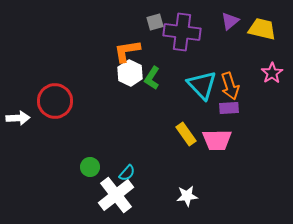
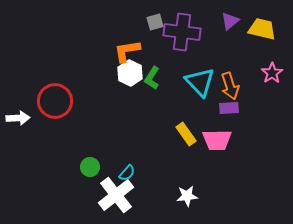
cyan triangle: moved 2 px left, 3 px up
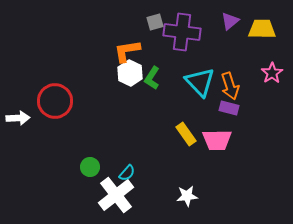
yellow trapezoid: rotated 12 degrees counterclockwise
purple rectangle: rotated 18 degrees clockwise
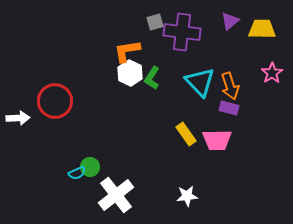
cyan semicircle: moved 50 px left; rotated 24 degrees clockwise
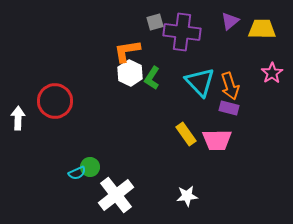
white arrow: rotated 85 degrees counterclockwise
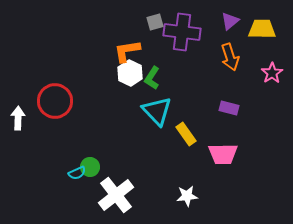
cyan triangle: moved 43 px left, 29 px down
orange arrow: moved 29 px up
pink trapezoid: moved 6 px right, 14 px down
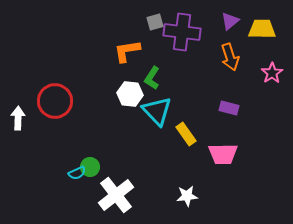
white hexagon: moved 21 px down; rotated 20 degrees counterclockwise
